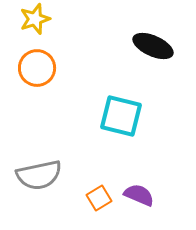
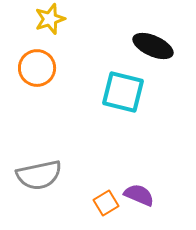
yellow star: moved 15 px right
cyan square: moved 2 px right, 24 px up
orange square: moved 7 px right, 5 px down
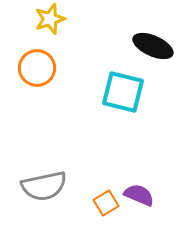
gray semicircle: moved 5 px right, 11 px down
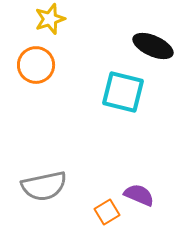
orange circle: moved 1 px left, 3 px up
orange square: moved 1 px right, 9 px down
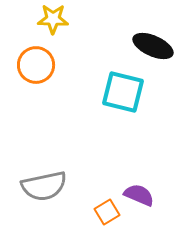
yellow star: moved 3 px right; rotated 20 degrees clockwise
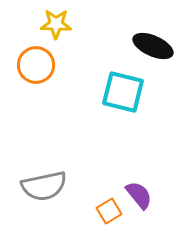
yellow star: moved 3 px right, 5 px down
purple semicircle: rotated 28 degrees clockwise
orange square: moved 2 px right, 1 px up
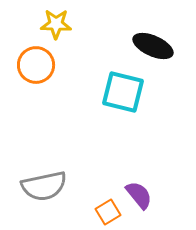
orange square: moved 1 px left, 1 px down
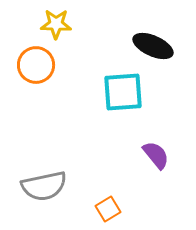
cyan square: rotated 18 degrees counterclockwise
purple semicircle: moved 17 px right, 40 px up
orange square: moved 3 px up
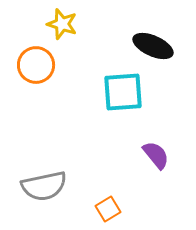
yellow star: moved 6 px right; rotated 16 degrees clockwise
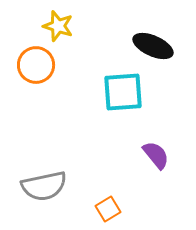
yellow star: moved 4 px left, 2 px down
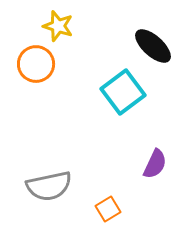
black ellipse: rotated 18 degrees clockwise
orange circle: moved 1 px up
cyan square: rotated 33 degrees counterclockwise
purple semicircle: moved 1 px left, 9 px down; rotated 64 degrees clockwise
gray semicircle: moved 5 px right
